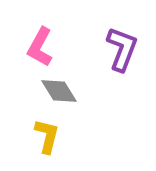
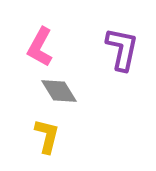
purple L-shape: rotated 9 degrees counterclockwise
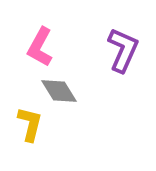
purple L-shape: moved 1 px right, 1 px down; rotated 12 degrees clockwise
yellow L-shape: moved 17 px left, 12 px up
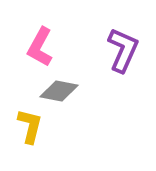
gray diamond: rotated 48 degrees counterclockwise
yellow L-shape: moved 2 px down
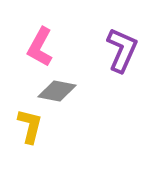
purple L-shape: moved 1 px left
gray diamond: moved 2 px left
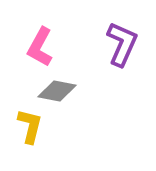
purple L-shape: moved 6 px up
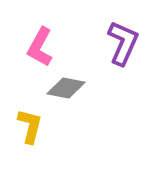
purple L-shape: moved 1 px right, 1 px up
gray diamond: moved 9 px right, 3 px up
